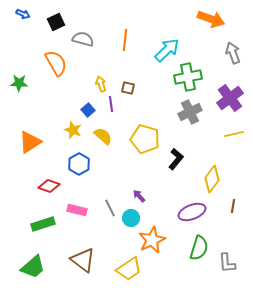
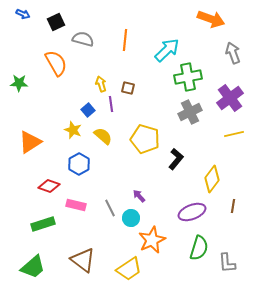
pink rectangle: moved 1 px left, 5 px up
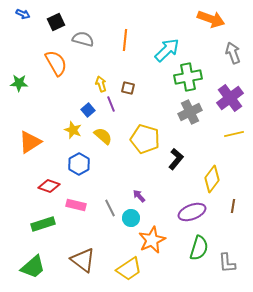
purple line: rotated 14 degrees counterclockwise
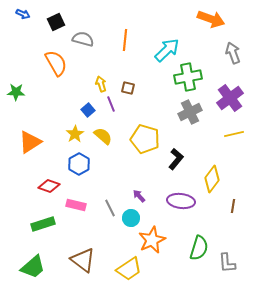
green star: moved 3 px left, 9 px down
yellow star: moved 2 px right, 4 px down; rotated 18 degrees clockwise
purple ellipse: moved 11 px left, 11 px up; rotated 28 degrees clockwise
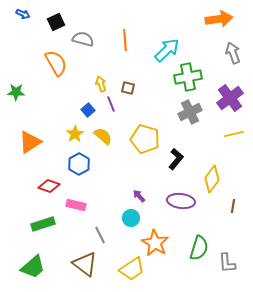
orange arrow: moved 8 px right; rotated 28 degrees counterclockwise
orange line: rotated 10 degrees counterclockwise
gray line: moved 10 px left, 27 px down
orange star: moved 3 px right, 3 px down; rotated 16 degrees counterclockwise
brown triangle: moved 2 px right, 4 px down
yellow trapezoid: moved 3 px right
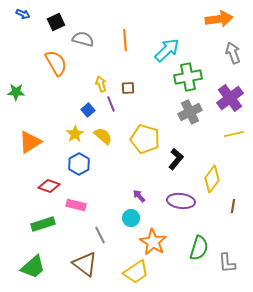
brown square: rotated 16 degrees counterclockwise
orange star: moved 2 px left, 1 px up
yellow trapezoid: moved 4 px right, 3 px down
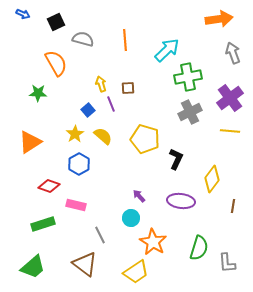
green star: moved 22 px right, 1 px down
yellow line: moved 4 px left, 3 px up; rotated 18 degrees clockwise
black L-shape: rotated 15 degrees counterclockwise
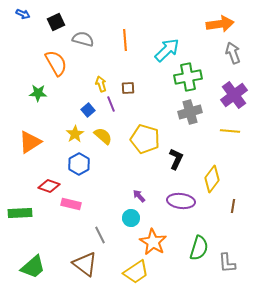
orange arrow: moved 1 px right, 5 px down
purple cross: moved 4 px right, 3 px up
gray cross: rotated 10 degrees clockwise
pink rectangle: moved 5 px left, 1 px up
green rectangle: moved 23 px left, 11 px up; rotated 15 degrees clockwise
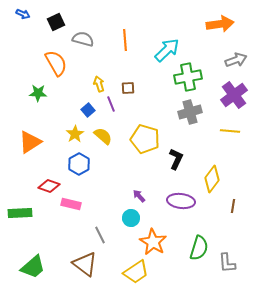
gray arrow: moved 3 px right, 7 px down; rotated 90 degrees clockwise
yellow arrow: moved 2 px left
